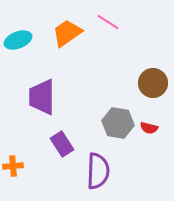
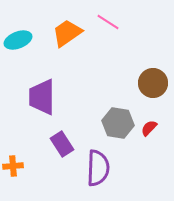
red semicircle: rotated 120 degrees clockwise
purple semicircle: moved 3 px up
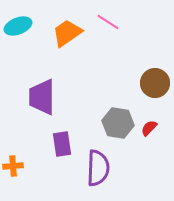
cyan ellipse: moved 14 px up
brown circle: moved 2 px right
purple rectangle: rotated 25 degrees clockwise
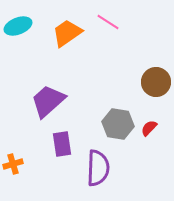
brown circle: moved 1 px right, 1 px up
purple trapezoid: moved 6 px right, 4 px down; rotated 48 degrees clockwise
gray hexagon: moved 1 px down
orange cross: moved 2 px up; rotated 12 degrees counterclockwise
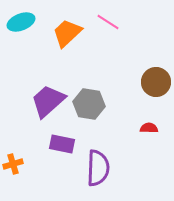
cyan ellipse: moved 3 px right, 4 px up
orange trapezoid: rotated 8 degrees counterclockwise
gray hexagon: moved 29 px left, 20 px up
red semicircle: rotated 48 degrees clockwise
purple rectangle: rotated 70 degrees counterclockwise
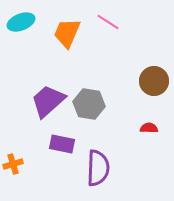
orange trapezoid: rotated 24 degrees counterclockwise
brown circle: moved 2 px left, 1 px up
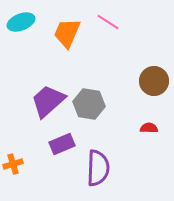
purple rectangle: rotated 35 degrees counterclockwise
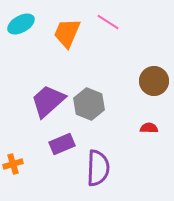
cyan ellipse: moved 2 px down; rotated 8 degrees counterclockwise
gray hexagon: rotated 12 degrees clockwise
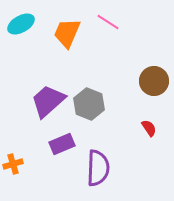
red semicircle: rotated 54 degrees clockwise
